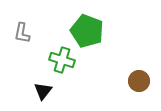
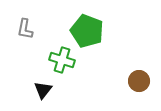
gray L-shape: moved 3 px right, 4 px up
black triangle: moved 1 px up
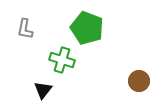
green pentagon: moved 3 px up
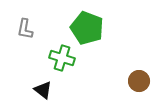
green cross: moved 2 px up
black triangle: rotated 30 degrees counterclockwise
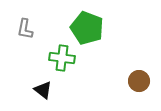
green cross: rotated 10 degrees counterclockwise
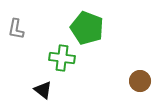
gray L-shape: moved 9 px left
brown circle: moved 1 px right
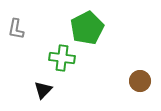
green pentagon: rotated 24 degrees clockwise
black triangle: rotated 36 degrees clockwise
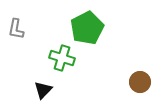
green cross: rotated 10 degrees clockwise
brown circle: moved 1 px down
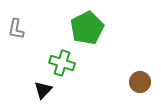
green cross: moved 5 px down
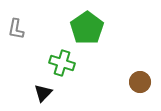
green pentagon: rotated 8 degrees counterclockwise
black triangle: moved 3 px down
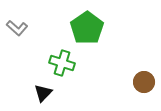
gray L-shape: moved 1 px right, 1 px up; rotated 60 degrees counterclockwise
brown circle: moved 4 px right
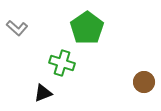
black triangle: rotated 24 degrees clockwise
